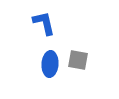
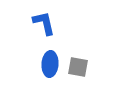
gray square: moved 7 px down
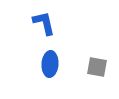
gray square: moved 19 px right
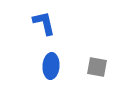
blue ellipse: moved 1 px right, 2 px down
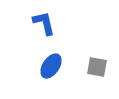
blue ellipse: rotated 30 degrees clockwise
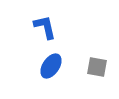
blue L-shape: moved 1 px right, 4 px down
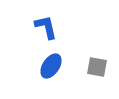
blue L-shape: moved 1 px right
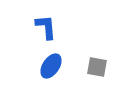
blue L-shape: rotated 8 degrees clockwise
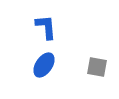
blue ellipse: moved 7 px left, 1 px up
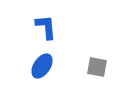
blue ellipse: moved 2 px left, 1 px down
